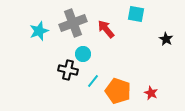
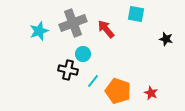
black star: rotated 16 degrees counterclockwise
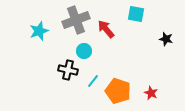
gray cross: moved 3 px right, 3 px up
cyan circle: moved 1 px right, 3 px up
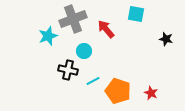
gray cross: moved 3 px left, 1 px up
cyan star: moved 9 px right, 5 px down
cyan line: rotated 24 degrees clockwise
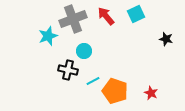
cyan square: rotated 36 degrees counterclockwise
red arrow: moved 13 px up
orange pentagon: moved 3 px left
